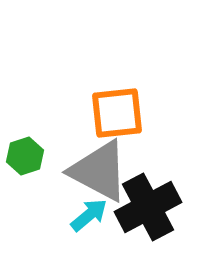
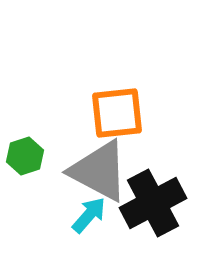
black cross: moved 5 px right, 4 px up
cyan arrow: rotated 9 degrees counterclockwise
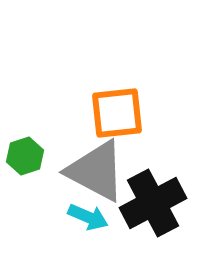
gray triangle: moved 3 px left
cyan arrow: moved 1 px left, 2 px down; rotated 72 degrees clockwise
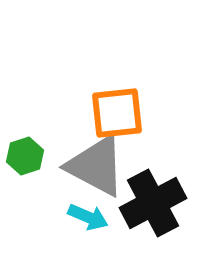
gray triangle: moved 5 px up
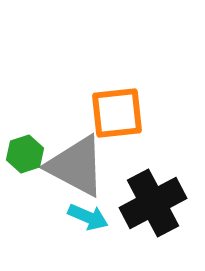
green hexagon: moved 2 px up
gray triangle: moved 20 px left
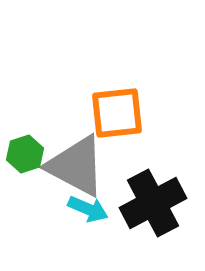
cyan arrow: moved 8 px up
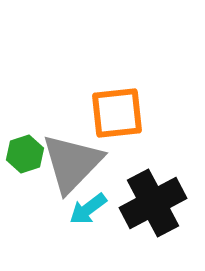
gray triangle: moved 4 px left, 3 px up; rotated 46 degrees clockwise
cyan arrow: rotated 120 degrees clockwise
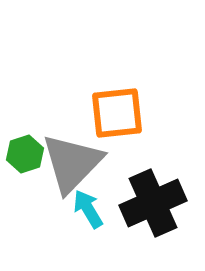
black cross: rotated 4 degrees clockwise
cyan arrow: rotated 96 degrees clockwise
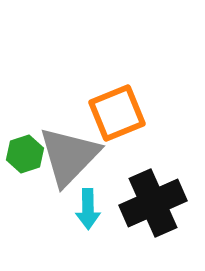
orange square: rotated 16 degrees counterclockwise
gray triangle: moved 3 px left, 7 px up
cyan arrow: rotated 150 degrees counterclockwise
